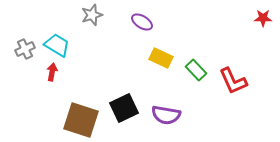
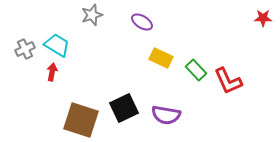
red L-shape: moved 5 px left
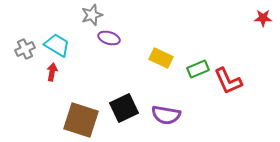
purple ellipse: moved 33 px left, 16 px down; rotated 15 degrees counterclockwise
green rectangle: moved 2 px right, 1 px up; rotated 70 degrees counterclockwise
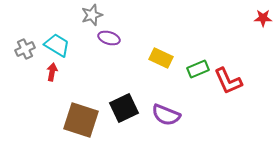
purple semicircle: rotated 12 degrees clockwise
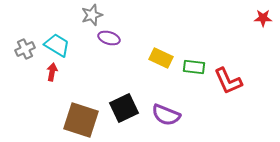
green rectangle: moved 4 px left, 2 px up; rotated 30 degrees clockwise
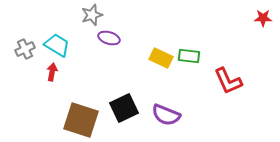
green rectangle: moved 5 px left, 11 px up
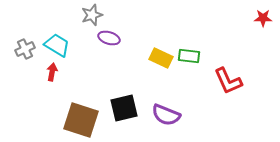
black square: rotated 12 degrees clockwise
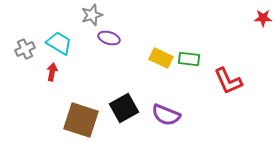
cyan trapezoid: moved 2 px right, 2 px up
green rectangle: moved 3 px down
black square: rotated 16 degrees counterclockwise
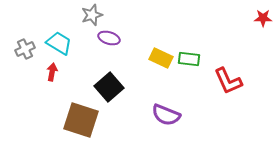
black square: moved 15 px left, 21 px up; rotated 12 degrees counterclockwise
